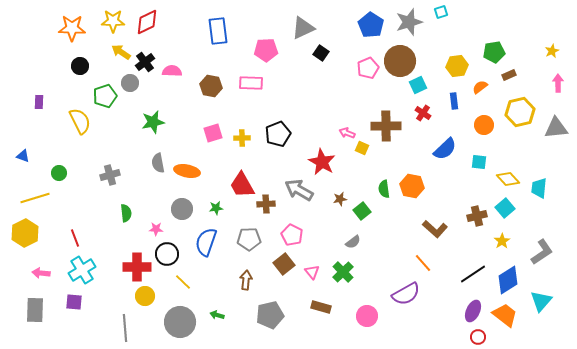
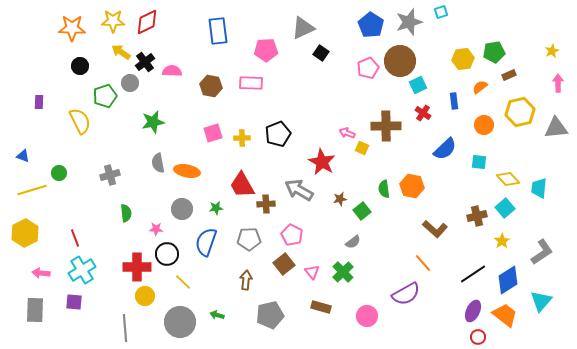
yellow hexagon at (457, 66): moved 6 px right, 7 px up
yellow line at (35, 198): moved 3 px left, 8 px up
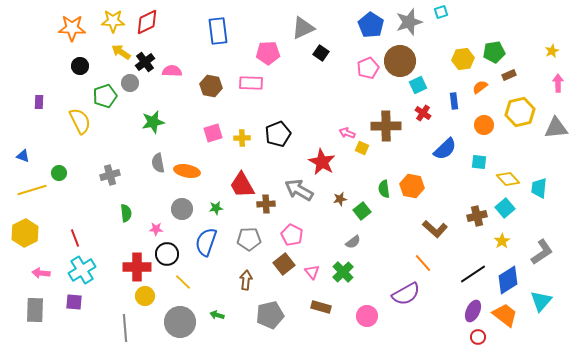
pink pentagon at (266, 50): moved 2 px right, 3 px down
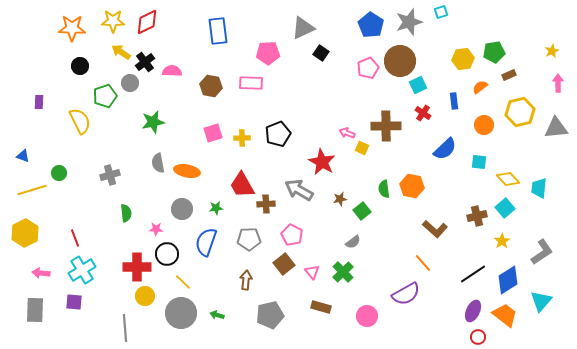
gray circle at (180, 322): moved 1 px right, 9 px up
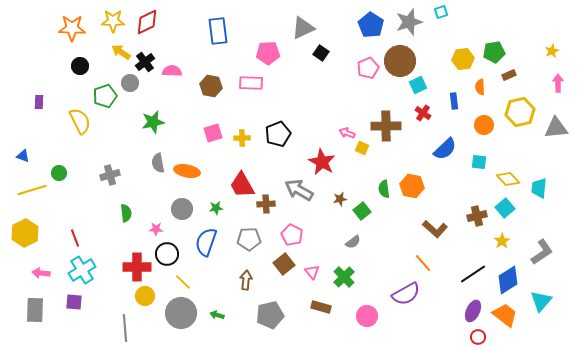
orange semicircle at (480, 87): rotated 56 degrees counterclockwise
green cross at (343, 272): moved 1 px right, 5 px down
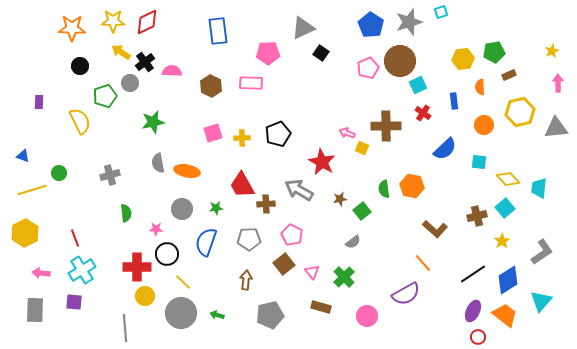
brown hexagon at (211, 86): rotated 15 degrees clockwise
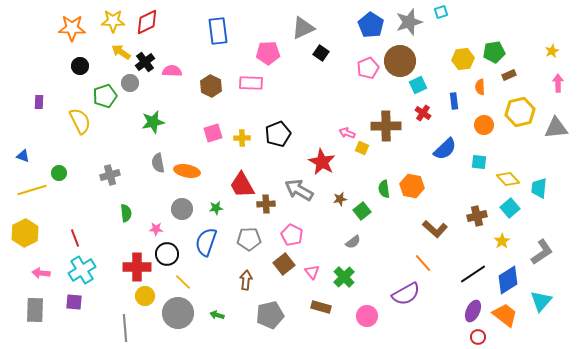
cyan square at (505, 208): moved 5 px right
gray circle at (181, 313): moved 3 px left
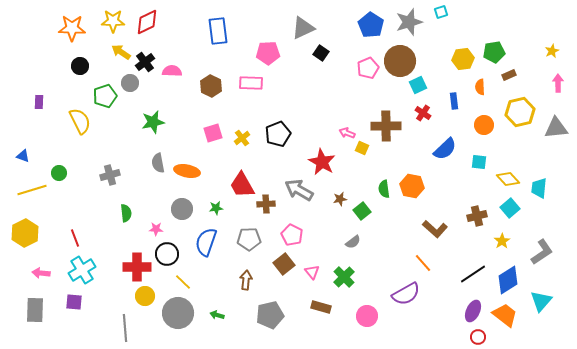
yellow cross at (242, 138): rotated 35 degrees counterclockwise
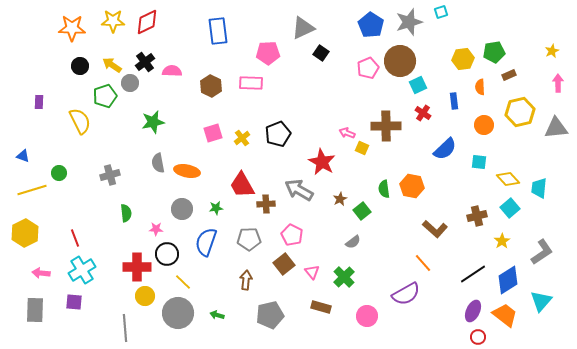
yellow arrow at (121, 52): moved 9 px left, 13 px down
brown star at (340, 199): rotated 16 degrees counterclockwise
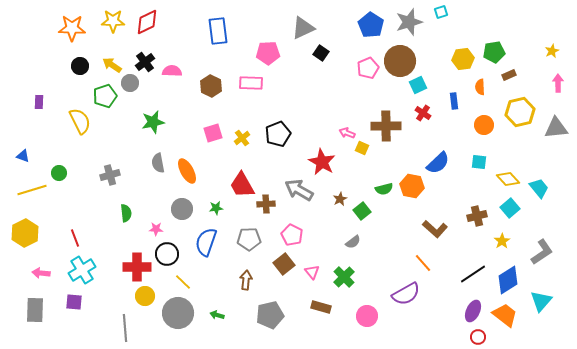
blue semicircle at (445, 149): moved 7 px left, 14 px down
orange ellipse at (187, 171): rotated 50 degrees clockwise
cyan trapezoid at (539, 188): rotated 135 degrees clockwise
green semicircle at (384, 189): rotated 96 degrees counterclockwise
